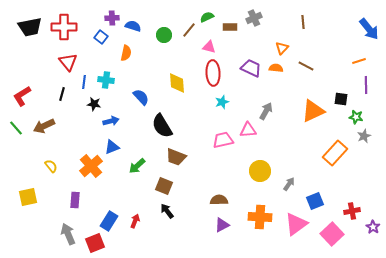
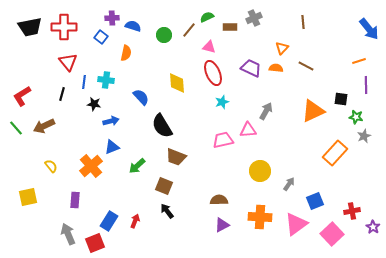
red ellipse at (213, 73): rotated 20 degrees counterclockwise
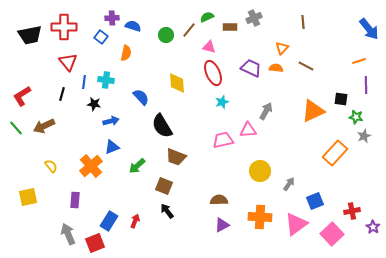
black trapezoid at (30, 27): moved 8 px down
green circle at (164, 35): moved 2 px right
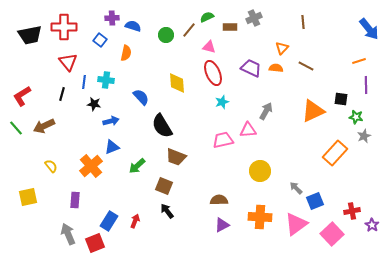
blue square at (101, 37): moved 1 px left, 3 px down
gray arrow at (289, 184): moved 7 px right, 4 px down; rotated 80 degrees counterclockwise
purple star at (373, 227): moved 1 px left, 2 px up
